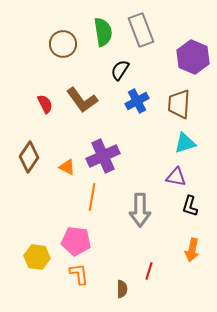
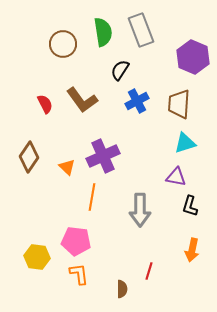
orange triangle: rotated 18 degrees clockwise
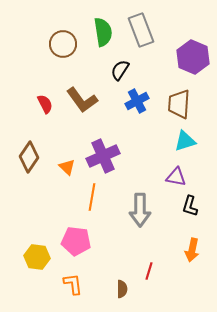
cyan triangle: moved 2 px up
orange L-shape: moved 6 px left, 10 px down
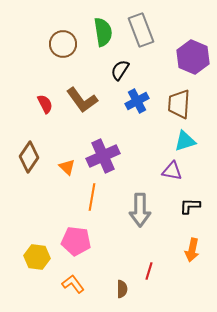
purple triangle: moved 4 px left, 6 px up
black L-shape: rotated 75 degrees clockwise
orange L-shape: rotated 30 degrees counterclockwise
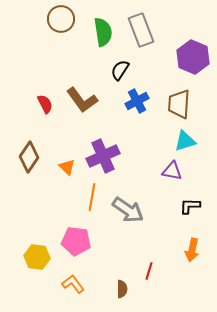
brown circle: moved 2 px left, 25 px up
gray arrow: moved 12 px left; rotated 56 degrees counterclockwise
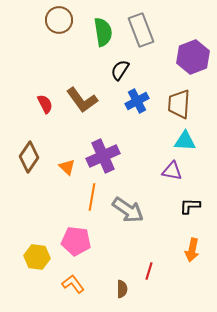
brown circle: moved 2 px left, 1 px down
purple hexagon: rotated 16 degrees clockwise
cyan triangle: rotated 20 degrees clockwise
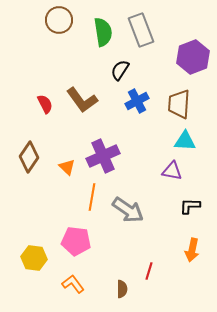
yellow hexagon: moved 3 px left, 1 px down
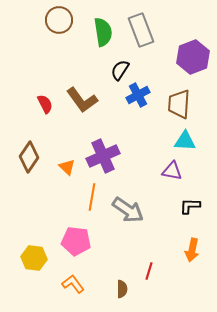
blue cross: moved 1 px right, 6 px up
